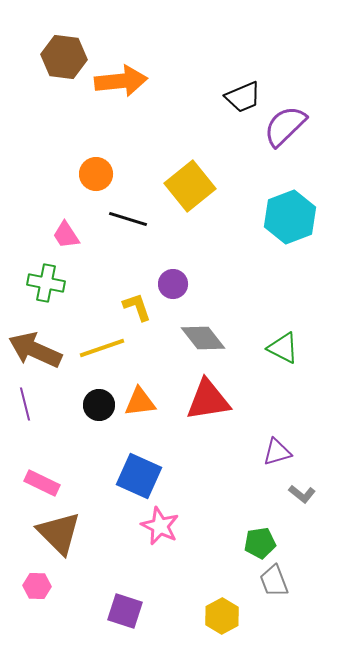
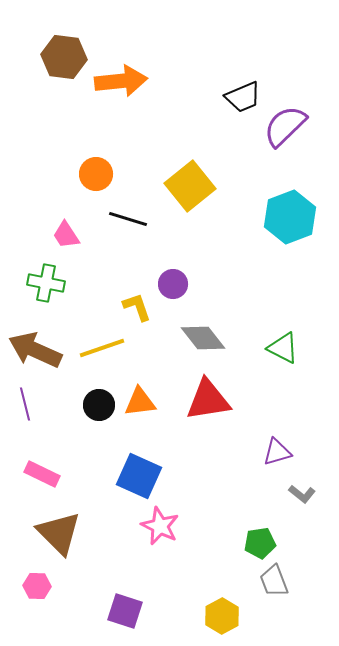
pink rectangle: moved 9 px up
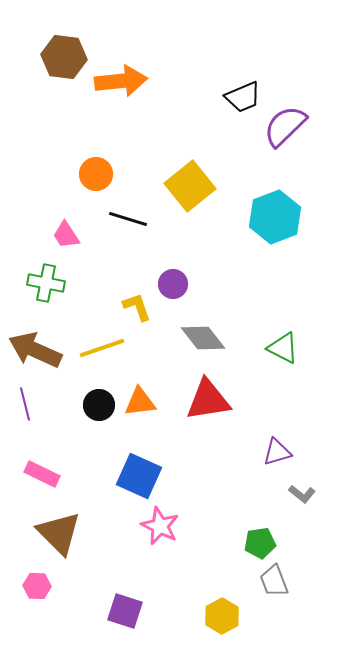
cyan hexagon: moved 15 px left
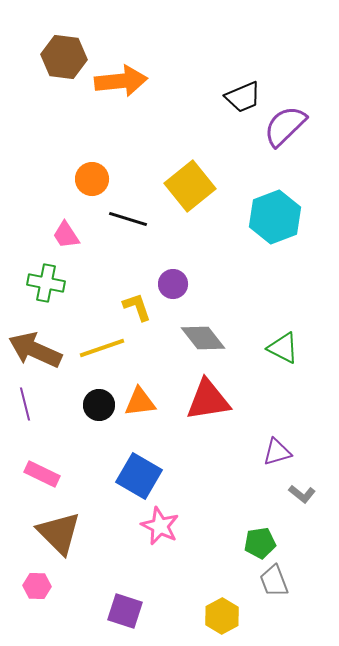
orange circle: moved 4 px left, 5 px down
blue square: rotated 6 degrees clockwise
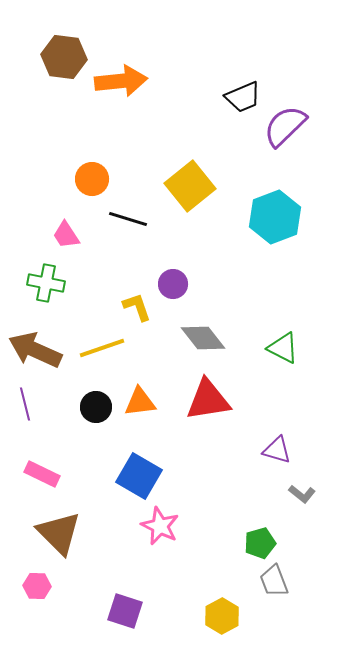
black circle: moved 3 px left, 2 px down
purple triangle: moved 2 px up; rotated 32 degrees clockwise
green pentagon: rotated 8 degrees counterclockwise
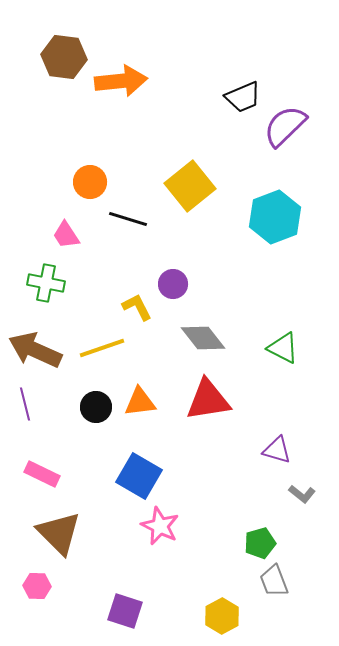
orange circle: moved 2 px left, 3 px down
yellow L-shape: rotated 8 degrees counterclockwise
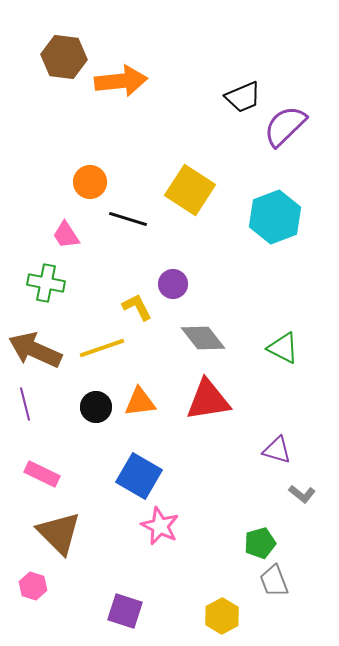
yellow square: moved 4 px down; rotated 18 degrees counterclockwise
pink hexagon: moved 4 px left; rotated 16 degrees clockwise
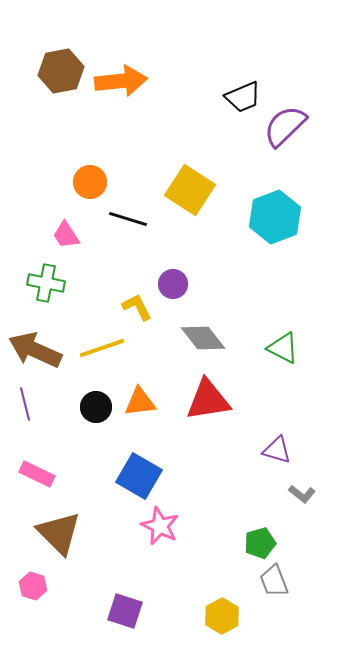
brown hexagon: moved 3 px left, 14 px down; rotated 18 degrees counterclockwise
pink rectangle: moved 5 px left
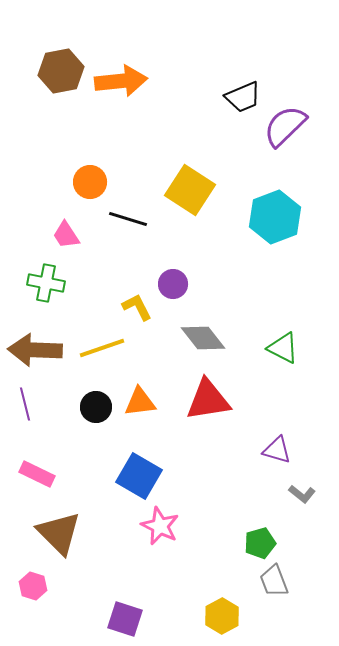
brown arrow: rotated 22 degrees counterclockwise
purple square: moved 8 px down
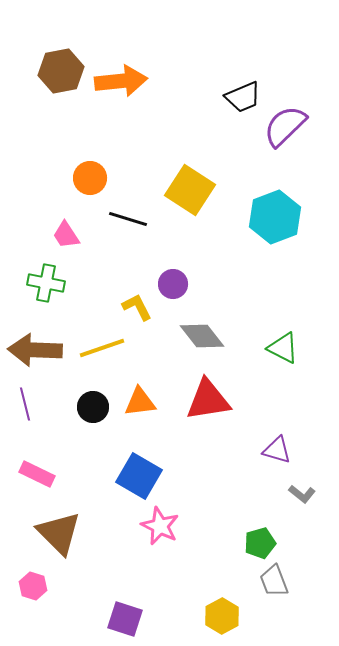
orange circle: moved 4 px up
gray diamond: moved 1 px left, 2 px up
black circle: moved 3 px left
